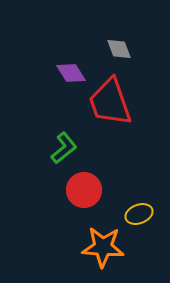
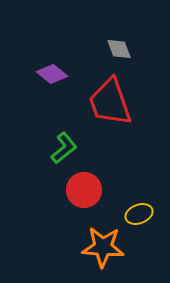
purple diamond: moved 19 px left, 1 px down; rotated 20 degrees counterclockwise
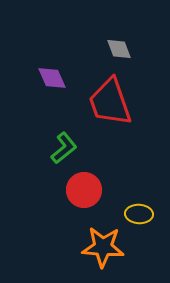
purple diamond: moved 4 px down; rotated 28 degrees clockwise
yellow ellipse: rotated 24 degrees clockwise
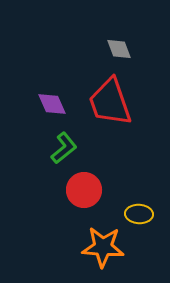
purple diamond: moved 26 px down
